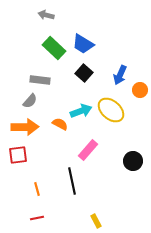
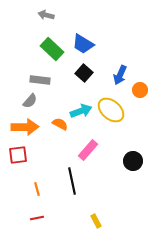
green rectangle: moved 2 px left, 1 px down
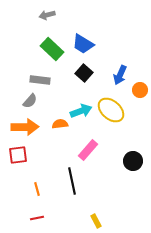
gray arrow: moved 1 px right; rotated 28 degrees counterclockwise
orange semicircle: rotated 35 degrees counterclockwise
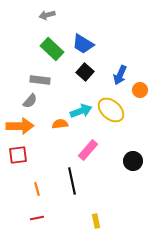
black square: moved 1 px right, 1 px up
orange arrow: moved 5 px left, 1 px up
yellow rectangle: rotated 16 degrees clockwise
